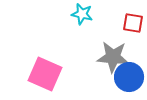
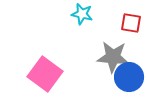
red square: moved 2 px left
pink square: rotated 12 degrees clockwise
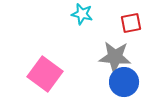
red square: rotated 20 degrees counterclockwise
gray star: moved 2 px right
blue circle: moved 5 px left, 5 px down
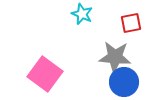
cyan star: rotated 10 degrees clockwise
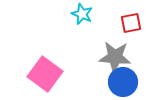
blue circle: moved 1 px left
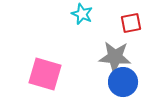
pink square: rotated 20 degrees counterclockwise
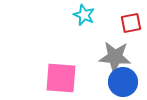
cyan star: moved 2 px right, 1 px down
pink square: moved 16 px right, 4 px down; rotated 12 degrees counterclockwise
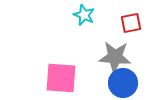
blue circle: moved 1 px down
